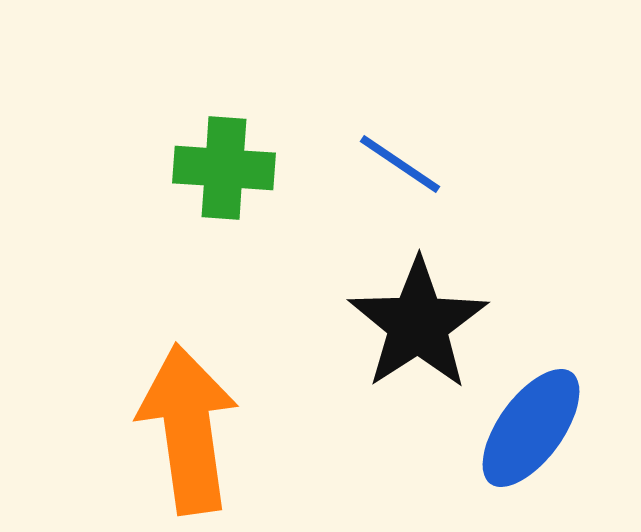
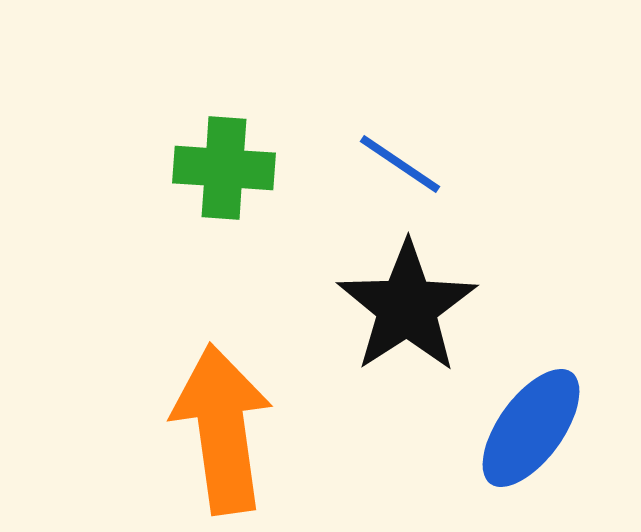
black star: moved 11 px left, 17 px up
orange arrow: moved 34 px right
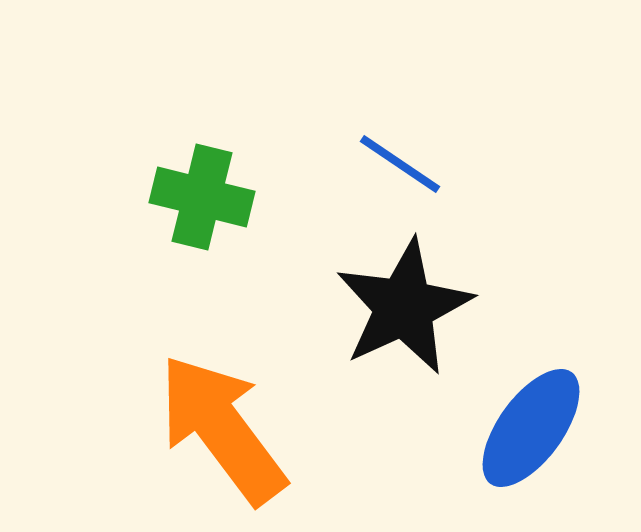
green cross: moved 22 px left, 29 px down; rotated 10 degrees clockwise
black star: moved 3 px left; rotated 8 degrees clockwise
orange arrow: rotated 29 degrees counterclockwise
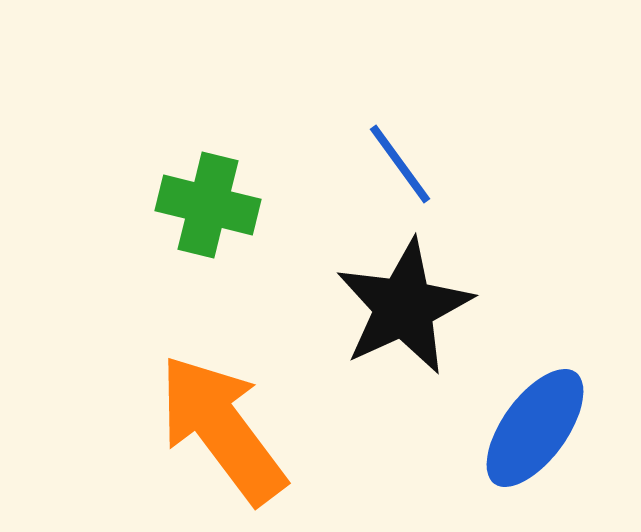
blue line: rotated 20 degrees clockwise
green cross: moved 6 px right, 8 px down
blue ellipse: moved 4 px right
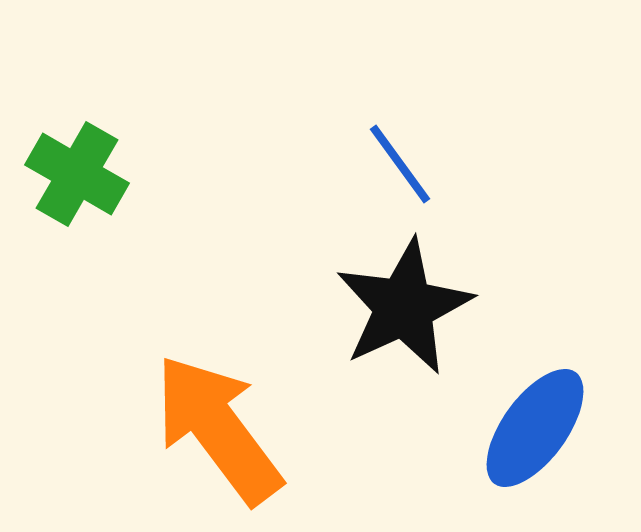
green cross: moved 131 px left, 31 px up; rotated 16 degrees clockwise
orange arrow: moved 4 px left
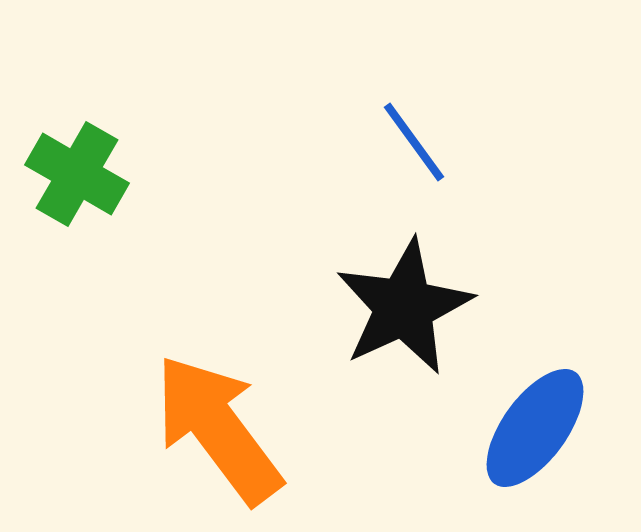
blue line: moved 14 px right, 22 px up
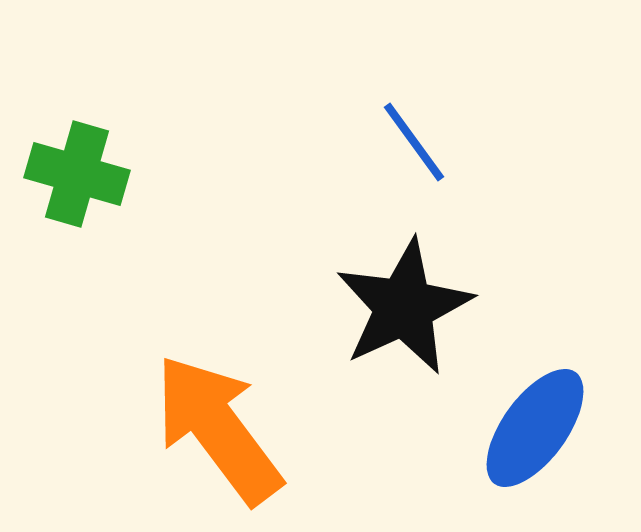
green cross: rotated 14 degrees counterclockwise
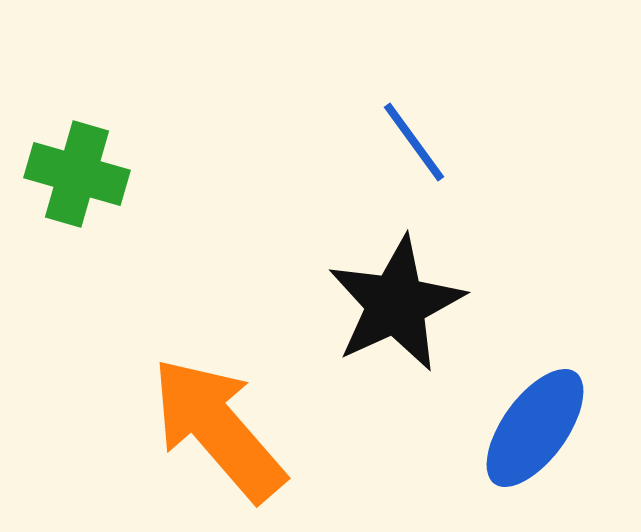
black star: moved 8 px left, 3 px up
orange arrow: rotated 4 degrees counterclockwise
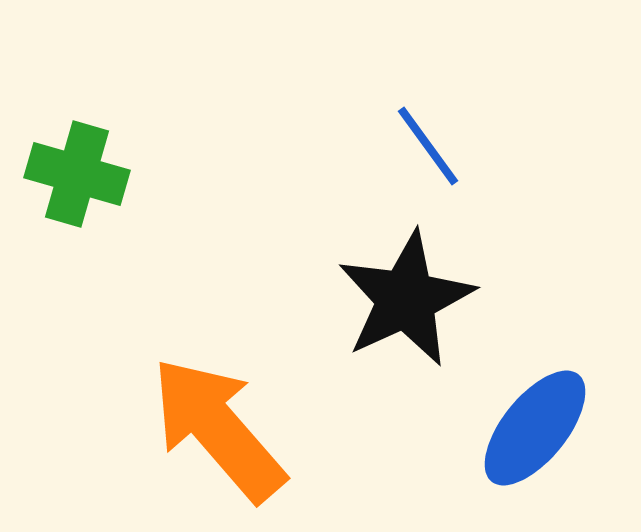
blue line: moved 14 px right, 4 px down
black star: moved 10 px right, 5 px up
blue ellipse: rotated 3 degrees clockwise
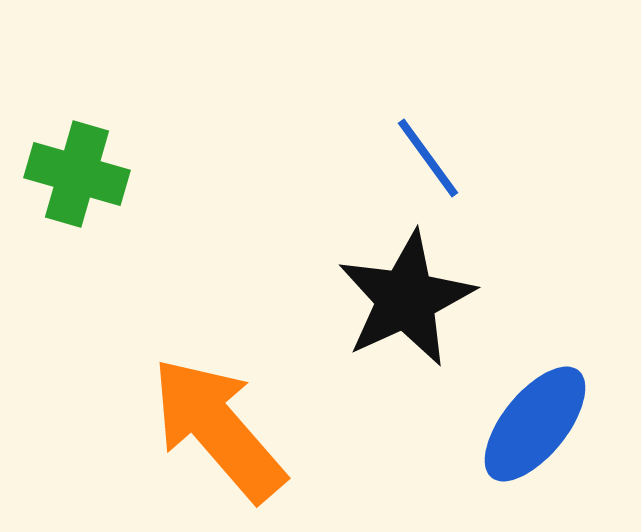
blue line: moved 12 px down
blue ellipse: moved 4 px up
